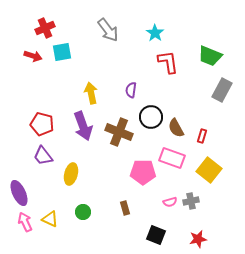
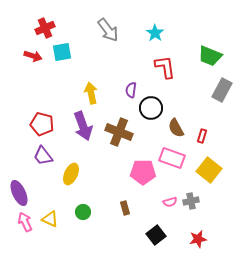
red L-shape: moved 3 px left, 5 px down
black circle: moved 9 px up
yellow ellipse: rotated 10 degrees clockwise
black square: rotated 30 degrees clockwise
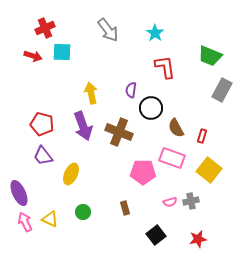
cyan square: rotated 12 degrees clockwise
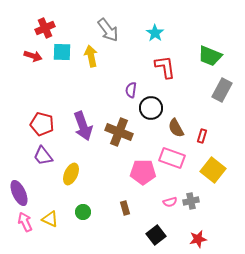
yellow arrow: moved 37 px up
yellow square: moved 4 px right
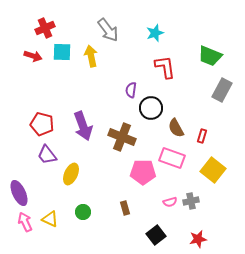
cyan star: rotated 18 degrees clockwise
brown cross: moved 3 px right, 5 px down
purple trapezoid: moved 4 px right, 1 px up
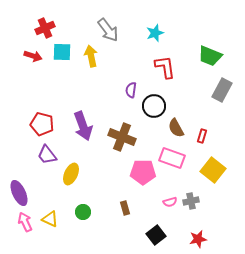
black circle: moved 3 px right, 2 px up
